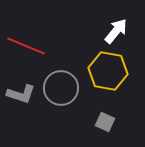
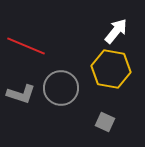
yellow hexagon: moved 3 px right, 2 px up
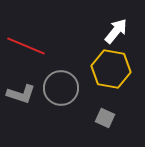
gray square: moved 4 px up
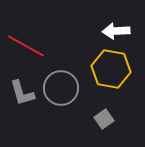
white arrow: rotated 132 degrees counterclockwise
red line: rotated 6 degrees clockwise
gray L-shape: moved 1 px right, 1 px up; rotated 56 degrees clockwise
gray square: moved 1 px left, 1 px down; rotated 30 degrees clockwise
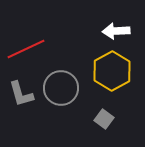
red line: moved 3 px down; rotated 54 degrees counterclockwise
yellow hexagon: moved 1 px right, 2 px down; rotated 21 degrees clockwise
gray L-shape: moved 1 px left, 1 px down
gray square: rotated 18 degrees counterclockwise
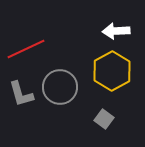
gray circle: moved 1 px left, 1 px up
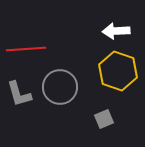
red line: rotated 21 degrees clockwise
yellow hexagon: moved 6 px right; rotated 12 degrees counterclockwise
gray L-shape: moved 2 px left
gray square: rotated 30 degrees clockwise
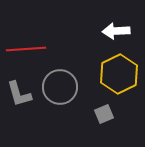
yellow hexagon: moved 1 px right, 3 px down; rotated 15 degrees clockwise
gray square: moved 5 px up
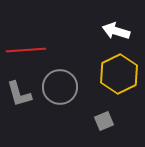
white arrow: rotated 20 degrees clockwise
red line: moved 1 px down
gray square: moved 7 px down
